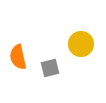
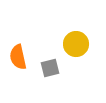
yellow circle: moved 5 px left
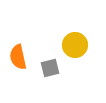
yellow circle: moved 1 px left, 1 px down
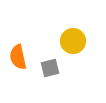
yellow circle: moved 2 px left, 4 px up
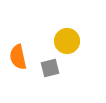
yellow circle: moved 6 px left
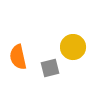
yellow circle: moved 6 px right, 6 px down
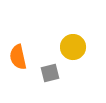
gray square: moved 5 px down
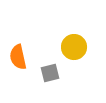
yellow circle: moved 1 px right
